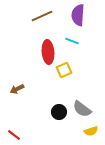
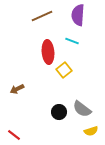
yellow square: rotated 14 degrees counterclockwise
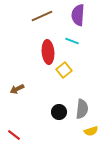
gray semicircle: rotated 120 degrees counterclockwise
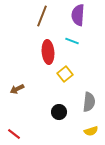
brown line: rotated 45 degrees counterclockwise
yellow square: moved 1 px right, 4 px down
gray semicircle: moved 7 px right, 7 px up
red line: moved 1 px up
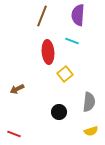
red line: rotated 16 degrees counterclockwise
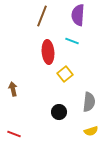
brown arrow: moved 4 px left; rotated 104 degrees clockwise
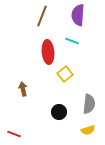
brown arrow: moved 10 px right
gray semicircle: moved 2 px down
yellow semicircle: moved 3 px left, 1 px up
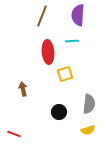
cyan line: rotated 24 degrees counterclockwise
yellow square: rotated 21 degrees clockwise
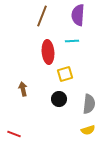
black circle: moved 13 px up
